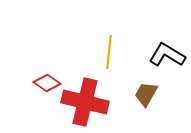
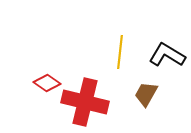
yellow line: moved 11 px right
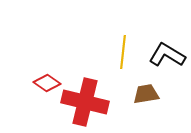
yellow line: moved 3 px right
brown trapezoid: rotated 52 degrees clockwise
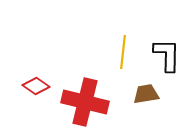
black L-shape: rotated 60 degrees clockwise
red diamond: moved 11 px left, 3 px down
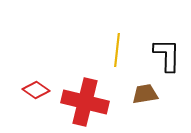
yellow line: moved 6 px left, 2 px up
red diamond: moved 4 px down
brown trapezoid: moved 1 px left
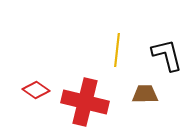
black L-shape: rotated 15 degrees counterclockwise
brown trapezoid: rotated 8 degrees clockwise
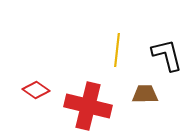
red cross: moved 3 px right, 4 px down
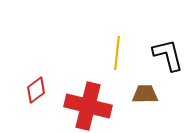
yellow line: moved 3 px down
black L-shape: moved 1 px right
red diamond: rotated 72 degrees counterclockwise
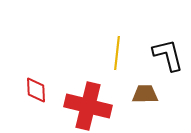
red diamond: rotated 56 degrees counterclockwise
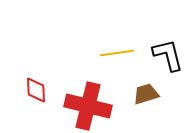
yellow line: rotated 76 degrees clockwise
brown trapezoid: moved 1 px right; rotated 16 degrees counterclockwise
